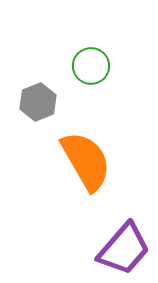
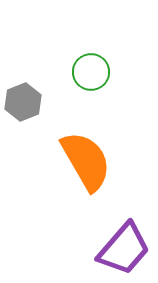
green circle: moved 6 px down
gray hexagon: moved 15 px left
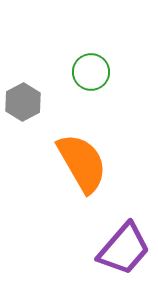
gray hexagon: rotated 6 degrees counterclockwise
orange semicircle: moved 4 px left, 2 px down
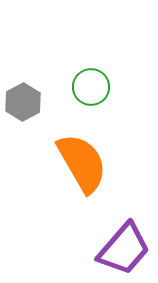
green circle: moved 15 px down
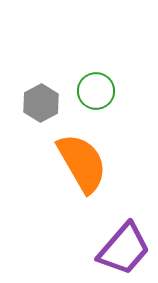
green circle: moved 5 px right, 4 px down
gray hexagon: moved 18 px right, 1 px down
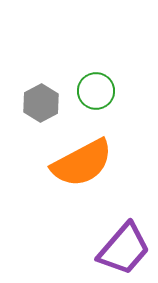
orange semicircle: rotated 92 degrees clockwise
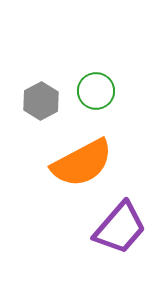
gray hexagon: moved 2 px up
purple trapezoid: moved 4 px left, 21 px up
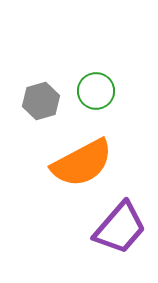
gray hexagon: rotated 12 degrees clockwise
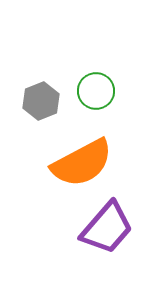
gray hexagon: rotated 6 degrees counterclockwise
purple trapezoid: moved 13 px left
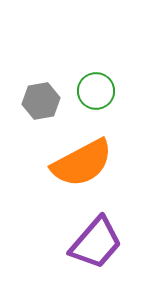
gray hexagon: rotated 12 degrees clockwise
purple trapezoid: moved 11 px left, 15 px down
